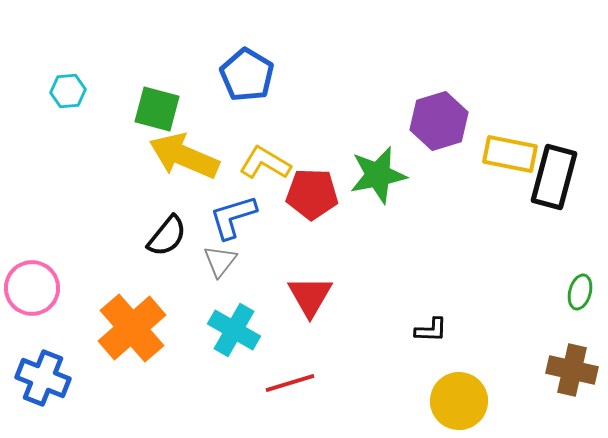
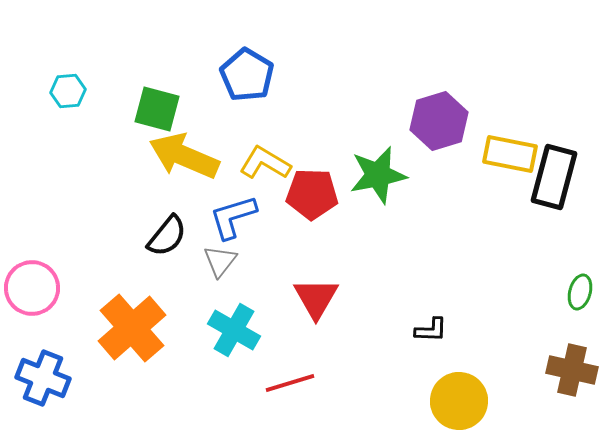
red triangle: moved 6 px right, 2 px down
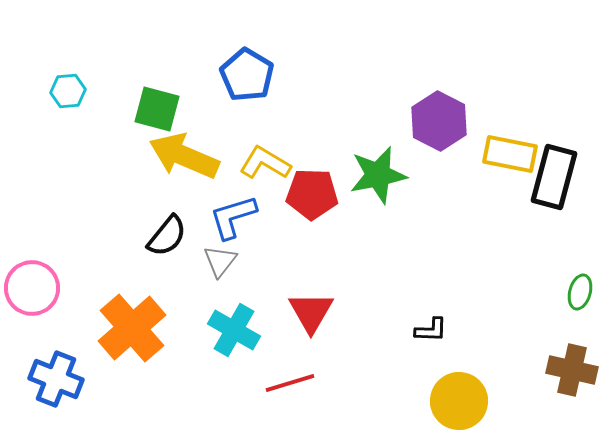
purple hexagon: rotated 16 degrees counterclockwise
red triangle: moved 5 px left, 14 px down
blue cross: moved 13 px right, 1 px down
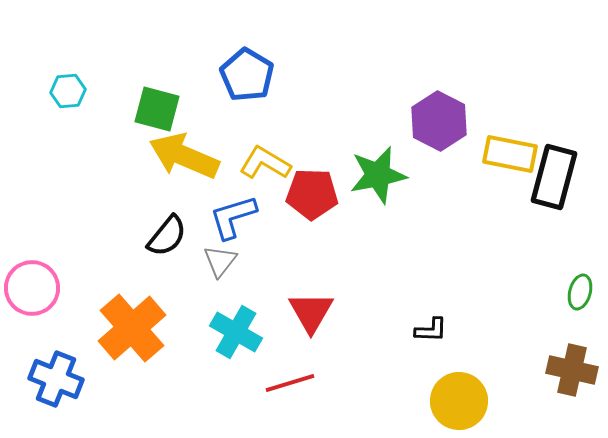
cyan cross: moved 2 px right, 2 px down
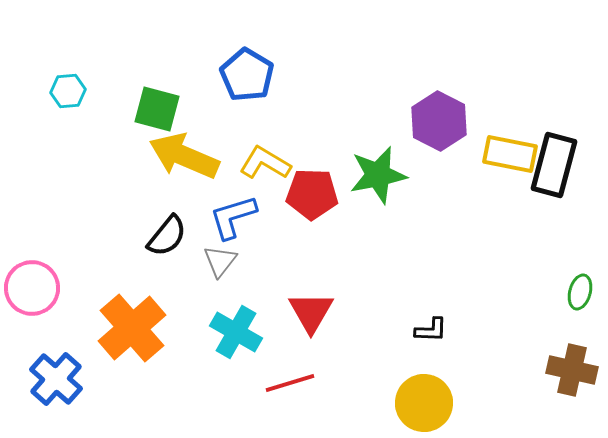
black rectangle: moved 12 px up
blue cross: rotated 20 degrees clockwise
yellow circle: moved 35 px left, 2 px down
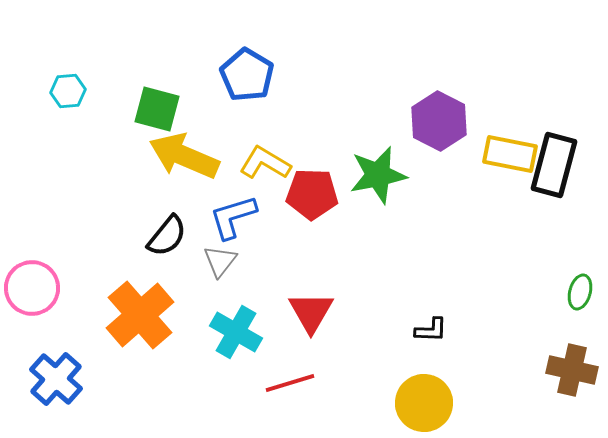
orange cross: moved 8 px right, 13 px up
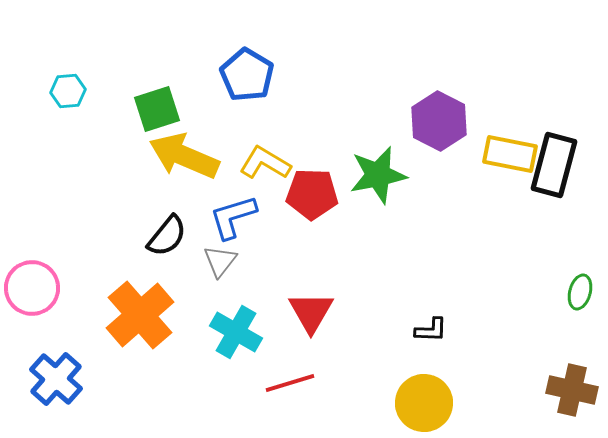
green square: rotated 33 degrees counterclockwise
brown cross: moved 20 px down
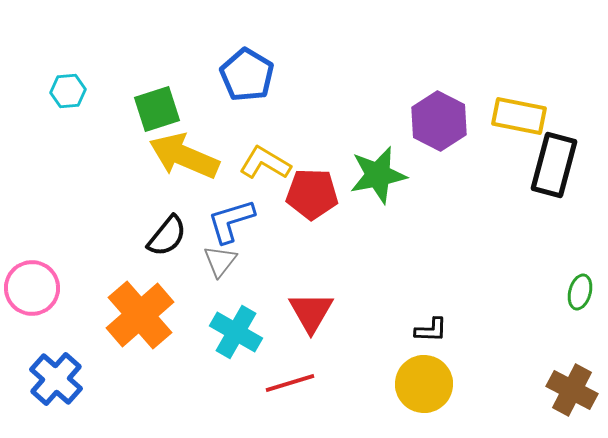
yellow rectangle: moved 9 px right, 38 px up
blue L-shape: moved 2 px left, 4 px down
brown cross: rotated 15 degrees clockwise
yellow circle: moved 19 px up
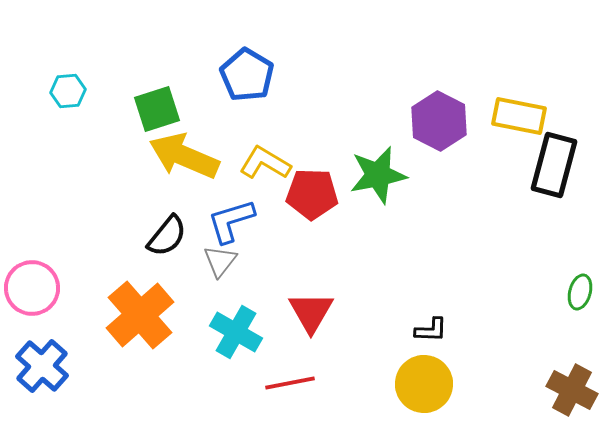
blue cross: moved 14 px left, 13 px up
red line: rotated 6 degrees clockwise
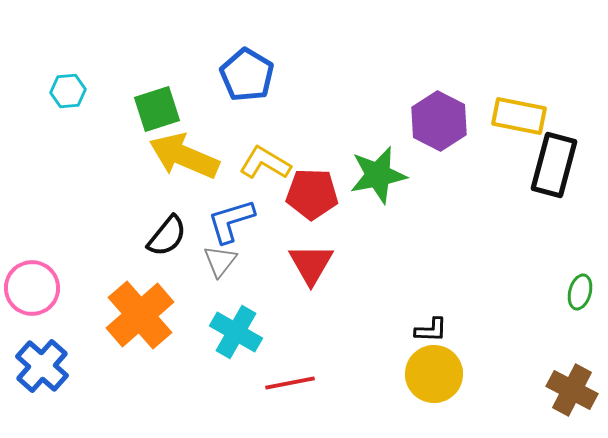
red triangle: moved 48 px up
yellow circle: moved 10 px right, 10 px up
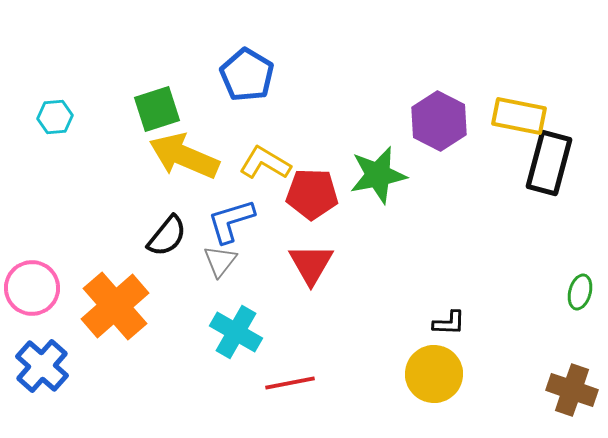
cyan hexagon: moved 13 px left, 26 px down
black rectangle: moved 5 px left, 2 px up
orange cross: moved 25 px left, 9 px up
black L-shape: moved 18 px right, 7 px up
brown cross: rotated 9 degrees counterclockwise
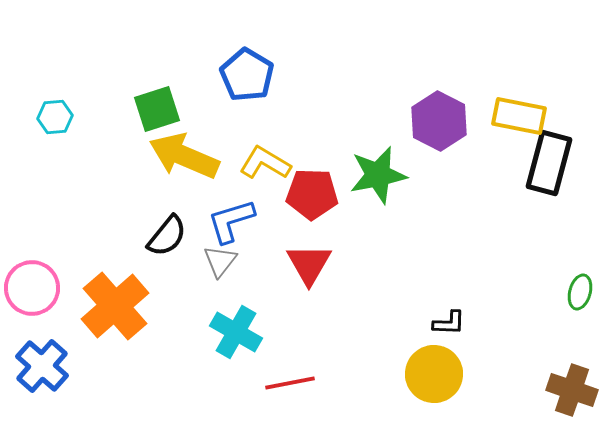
red triangle: moved 2 px left
